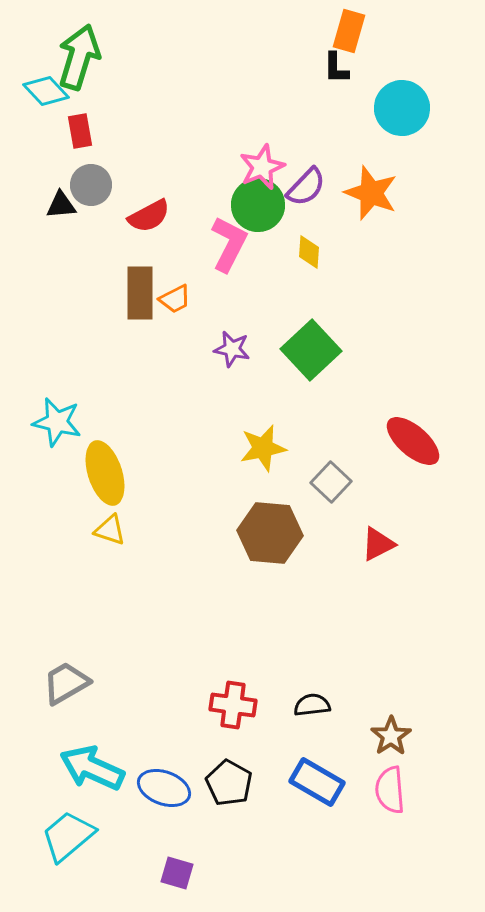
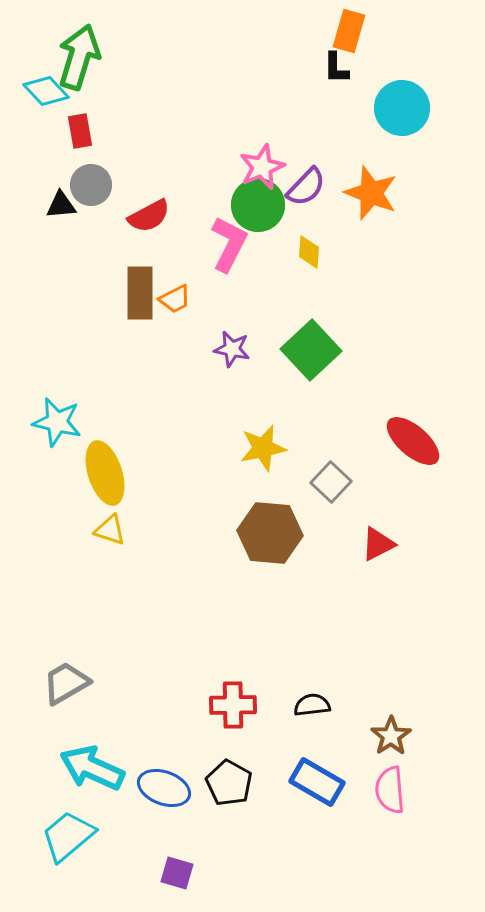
red cross: rotated 9 degrees counterclockwise
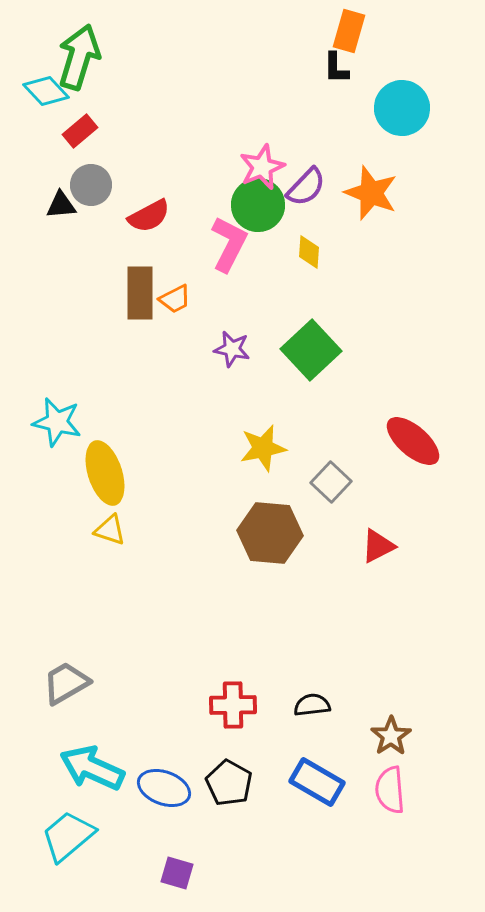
red rectangle: rotated 60 degrees clockwise
red triangle: moved 2 px down
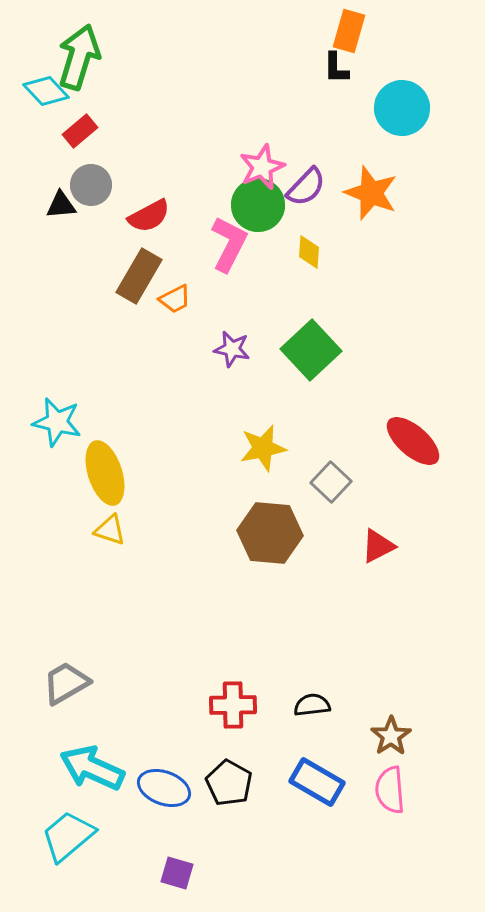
brown rectangle: moved 1 px left, 17 px up; rotated 30 degrees clockwise
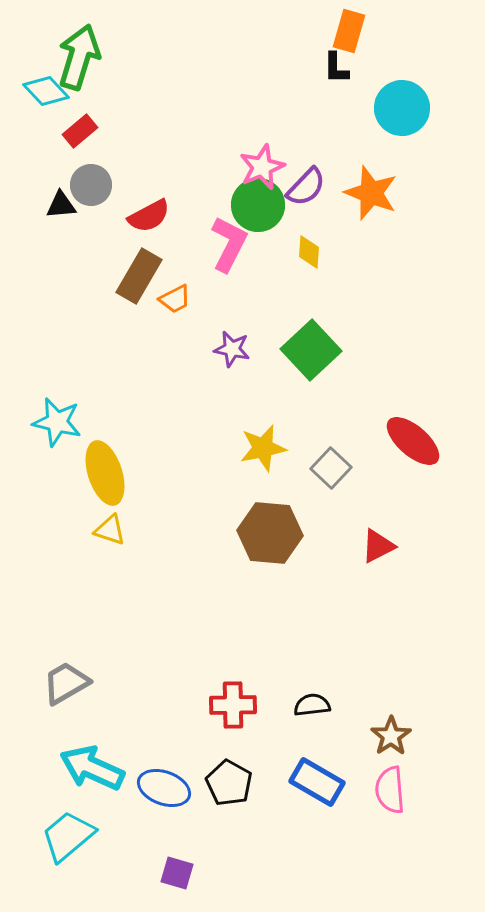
gray square: moved 14 px up
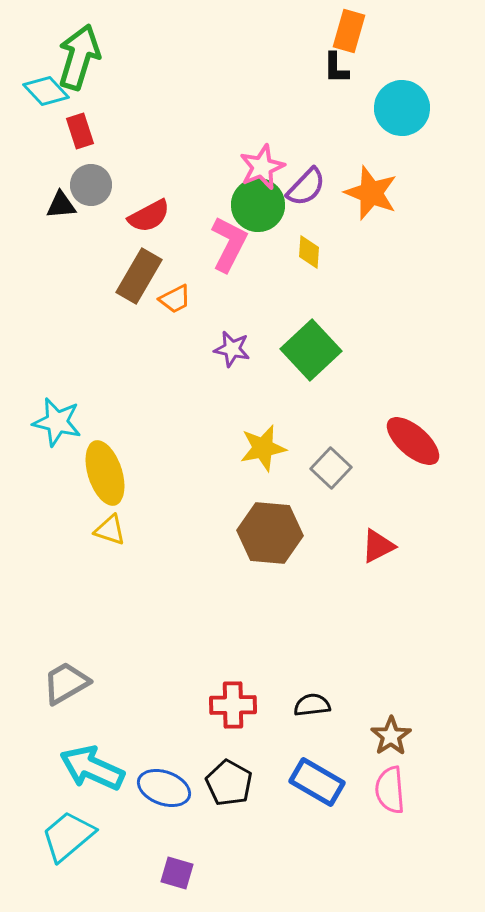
red rectangle: rotated 68 degrees counterclockwise
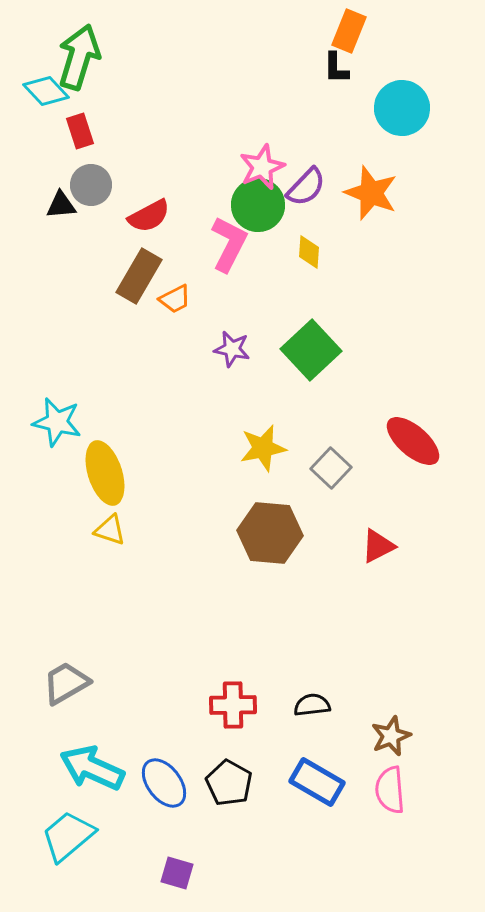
orange rectangle: rotated 6 degrees clockwise
brown star: rotated 12 degrees clockwise
blue ellipse: moved 5 px up; rotated 33 degrees clockwise
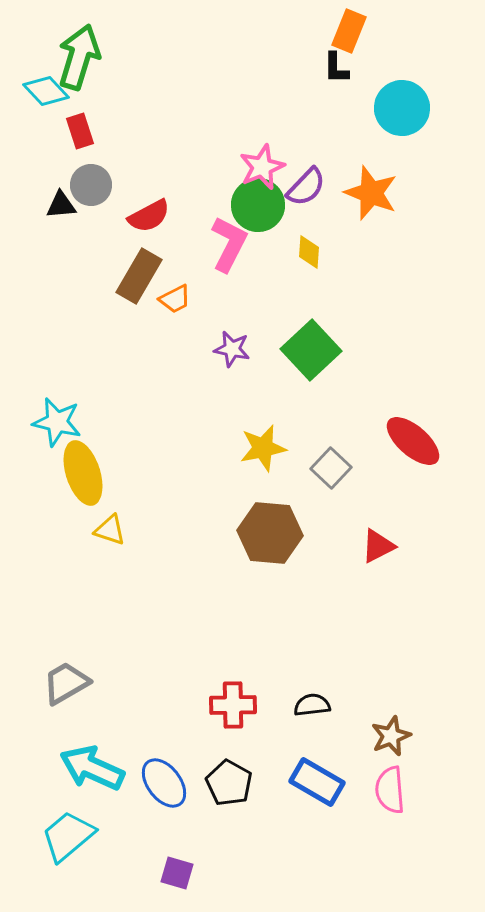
yellow ellipse: moved 22 px left
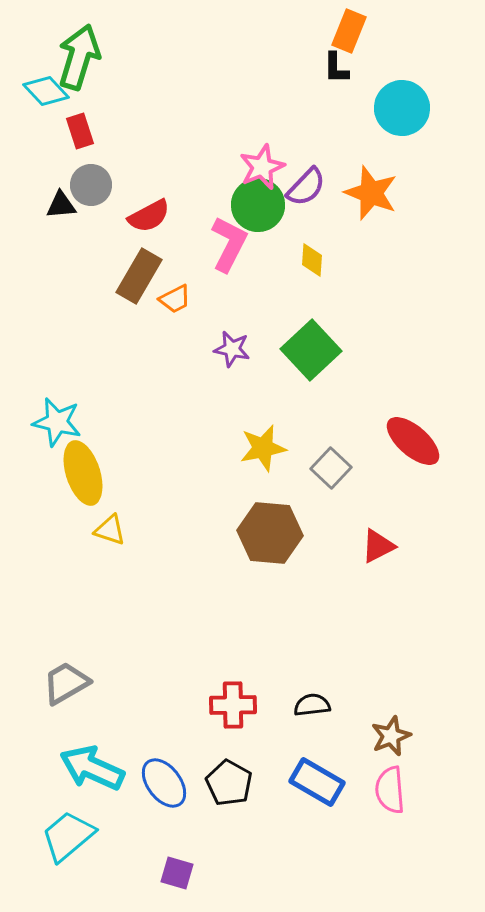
yellow diamond: moved 3 px right, 8 px down
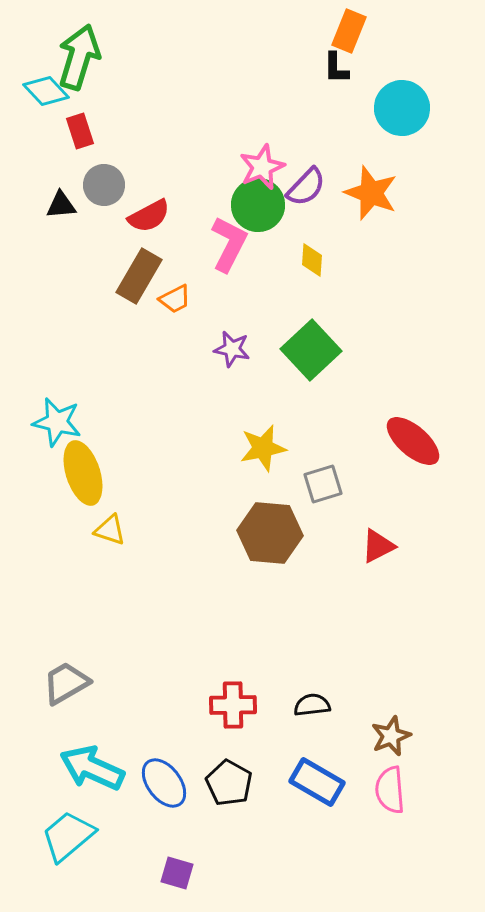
gray circle: moved 13 px right
gray square: moved 8 px left, 16 px down; rotated 30 degrees clockwise
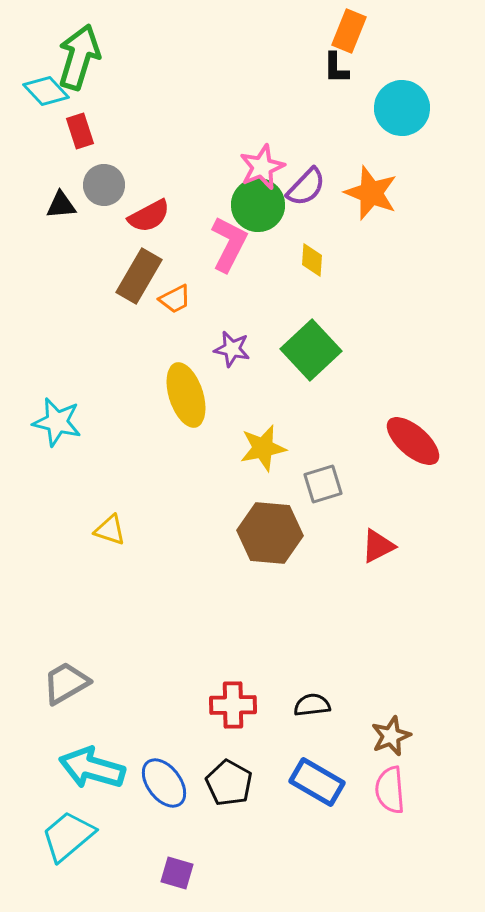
yellow ellipse: moved 103 px right, 78 px up
cyan arrow: rotated 8 degrees counterclockwise
